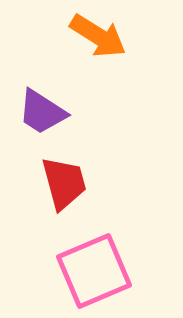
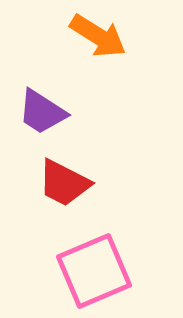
red trapezoid: rotated 132 degrees clockwise
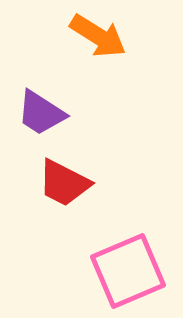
purple trapezoid: moved 1 px left, 1 px down
pink square: moved 34 px right
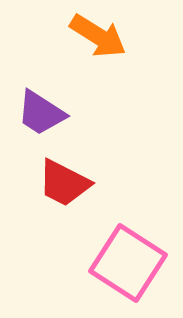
pink square: moved 8 px up; rotated 34 degrees counterclockwise
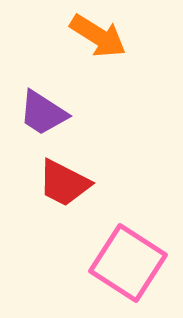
purple trapezoid: moved 2 px right
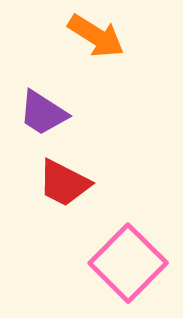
orange arrow: moved 2 px left
pink square: rotated 12 degrees clockwise
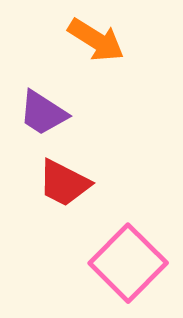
orange arrow: moved 4 px down
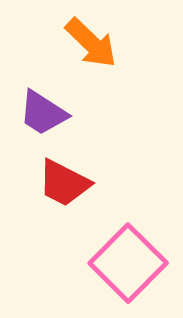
orange arrow: moved 5 px left, 3 px down; rotated 12 degrees clockwise
